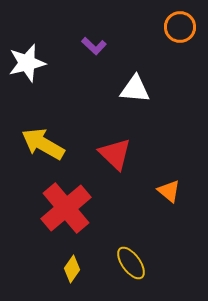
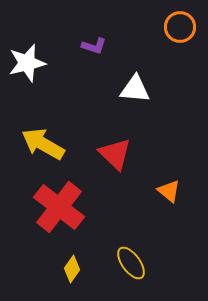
purple L-shape: rotated 25 degrees counterclockwise
red cross: moved 7 px left, 1 px up; rotated 12 degrees counterclockwise
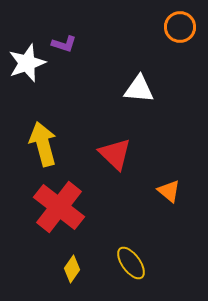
purple L-shape: moved 30 px left, 2 px up
white star: rotated 6 degrees counterclockwise
white triangle: moved 4 px right
yellow arrow: rotated 45 degrees clockwise
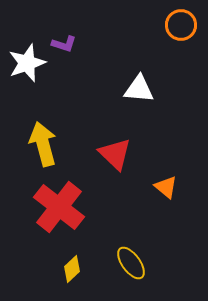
orange circle: moved 1 px right, 2 px up
orange triangle: moved 3 px left, 4 px up
yellow diamond: rotated 12 degrees clockwise
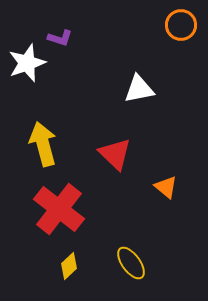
purple L-shape: moved 4 px left, 6 px up
white triangle: rotated 16 degrees counterclockwise
red cross: moved 2 px down
yellow diamond: moved 3 px left, 3 px up
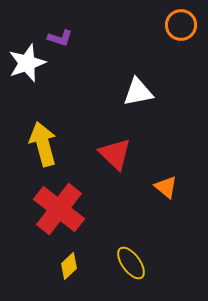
white triangle: moved 1 px left, 3 px down
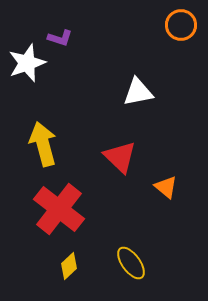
red triangle: moved 5 px right, 3 px down
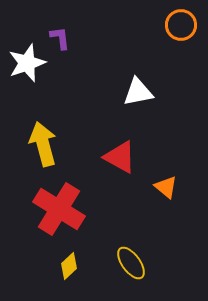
purple L-shape: rotated 115 degrees counterclockwise
red triangle: rotated 15 degrees counterclockwise
red cross: rotated 6 degrees counterclockwise
